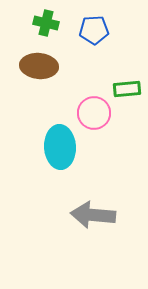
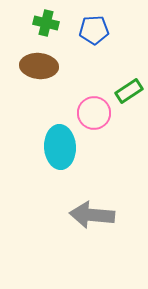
green rectangle: moved 2 px right, 2 px down; rotated 28 degrees counterclockwise
gray arrow: moved 1 px left
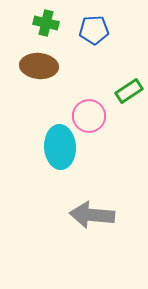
pink circle: moved 5 px left, 3 px down
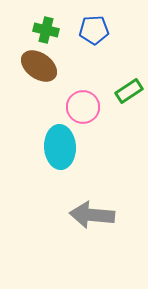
green cross: moved 7 px down
brown ellipse: rotated 30 degrees clockwise
pink circle: moved 6 px left, 9 px up
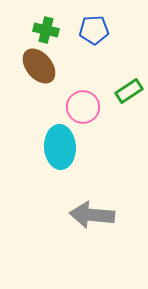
brown ellipse: rotated 15 degrees clockwise
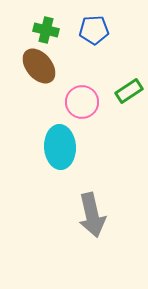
pink circle: moved 1 px left, 5 px up
gray arrow: rotated 108 degrees counterclockwise
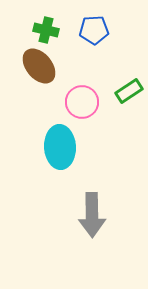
gray arrow: rotated 12 degrees clockwise
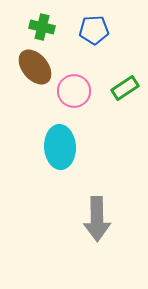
green cross: moved 4 px left, 3 px up
brown ellipse: moved 4 px left, 1 px down
green rectangle: moved 4 px left, 3 px up
pink circle: moved 8 px left, 11 px up
gray arrow: moved 5 px right, 4 px down
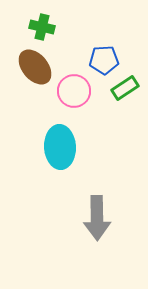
blue pentagon: moved 10 px right, 30 px down
gray arrow: moved 1 px up
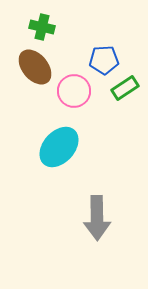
cyan ellipse: moved 1 px left; rotated 45 degrees clockwise
